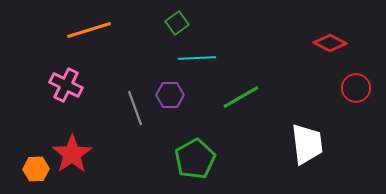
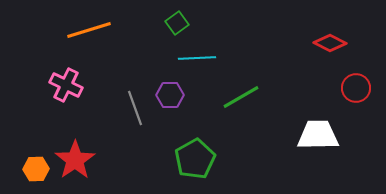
white trapezoid: moved 11 px right, 9 px up; rotated 84 degrees counterclockwise
red star: moved 3 px right, 6 px down
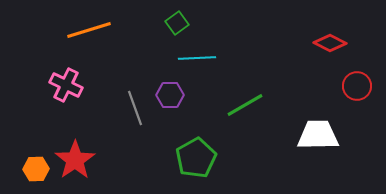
red circle: moved 1 px right, 2 px up
green line: moved 4 px right, 8 px down
green pentagon: moved 1 px right, 1 px up
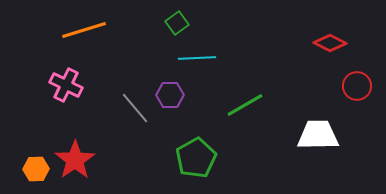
orange line: moved 5 px left
gray line: rotated 20 degrees counterclockwise
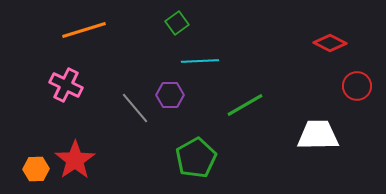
cyan line: moved 3 px right, 3 px down
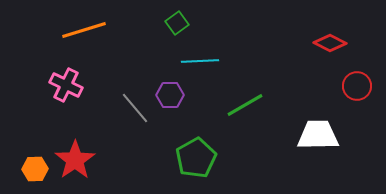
orange hexagon: moved 1 px left
